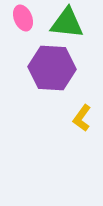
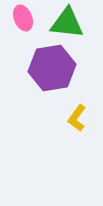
purple hexagon: rotated 12 degrees counterclockwise
yellow L-shape: moved 5 px left
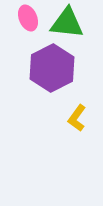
pink ellipse: moved 5 px right
purple hexagon: rotated 18 degrees counterclockwise
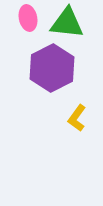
pink ellipse: rotated 10 degrees clockwise
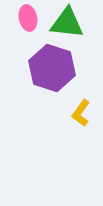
purple hexagon: rotated 15 degrees counterclockwise
yellow L-shape: moved 4 px right, 5 px up
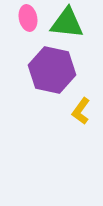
purple hexagon: moved 2 px down; rotated 6 degrees counterclockwise
yellow L-shape: moved 2 px up
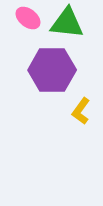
pink ellipse: rotated 40 degrees counterclockwise
purple hexagon: rotated 12 degrees counterclockwise
